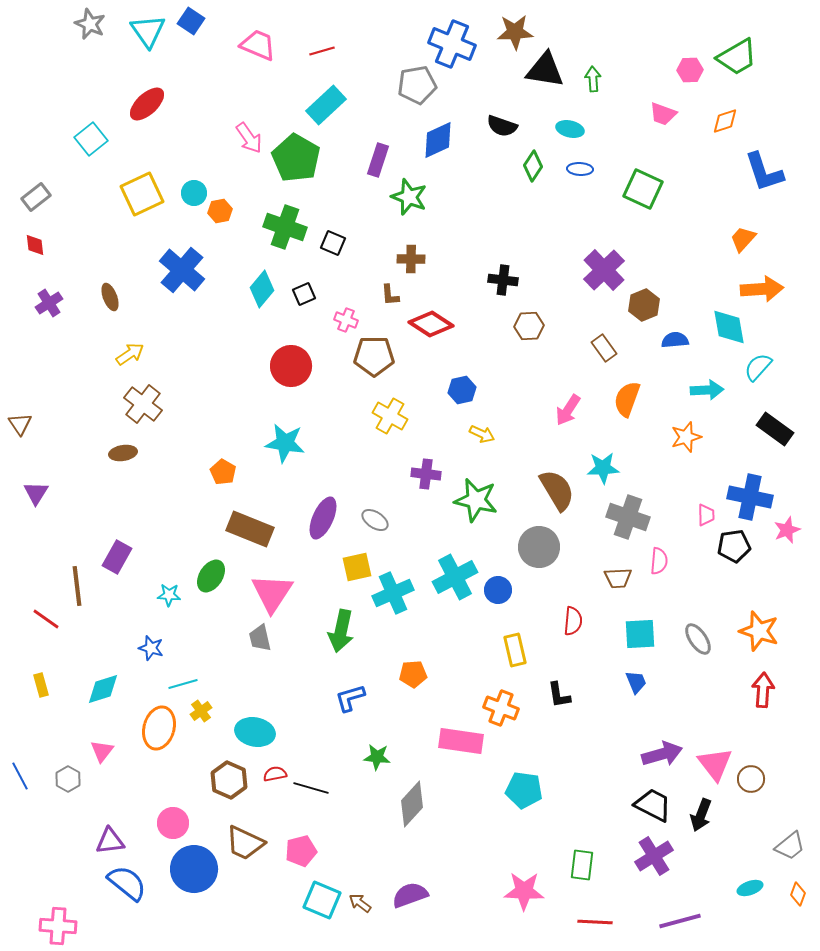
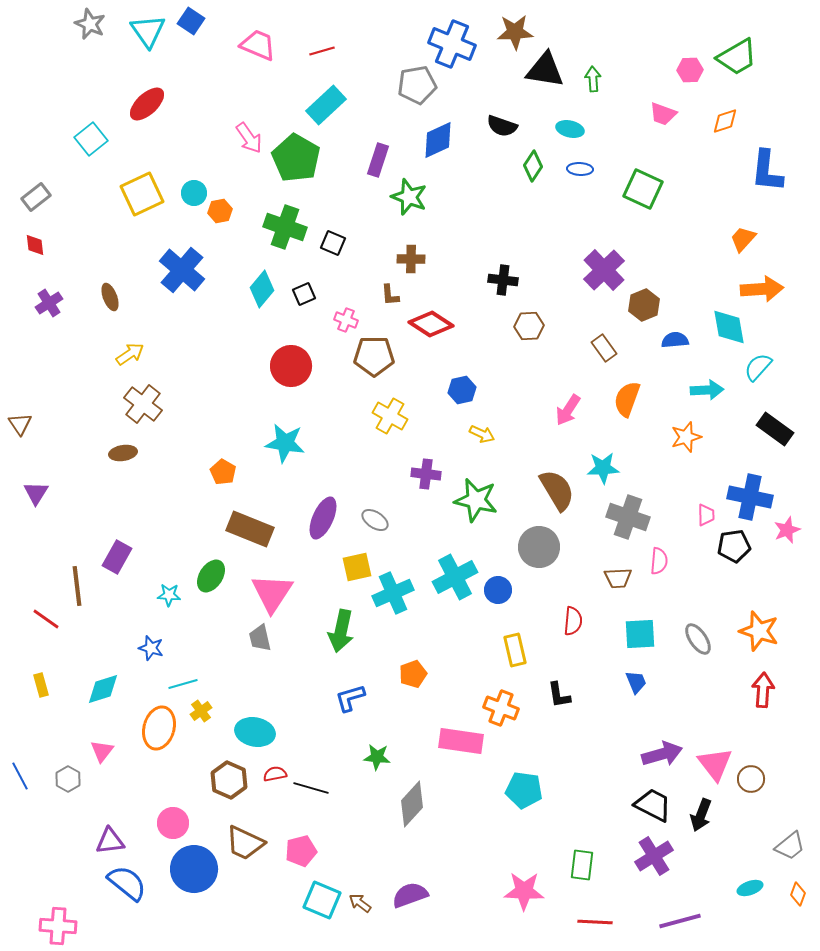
blue L-shape at (764, 172): moved 3 px right, 1 px up; rotated 24 degrees clockwise
orange pentagon at (413, 674): rotated 16 degrees counterclockwise
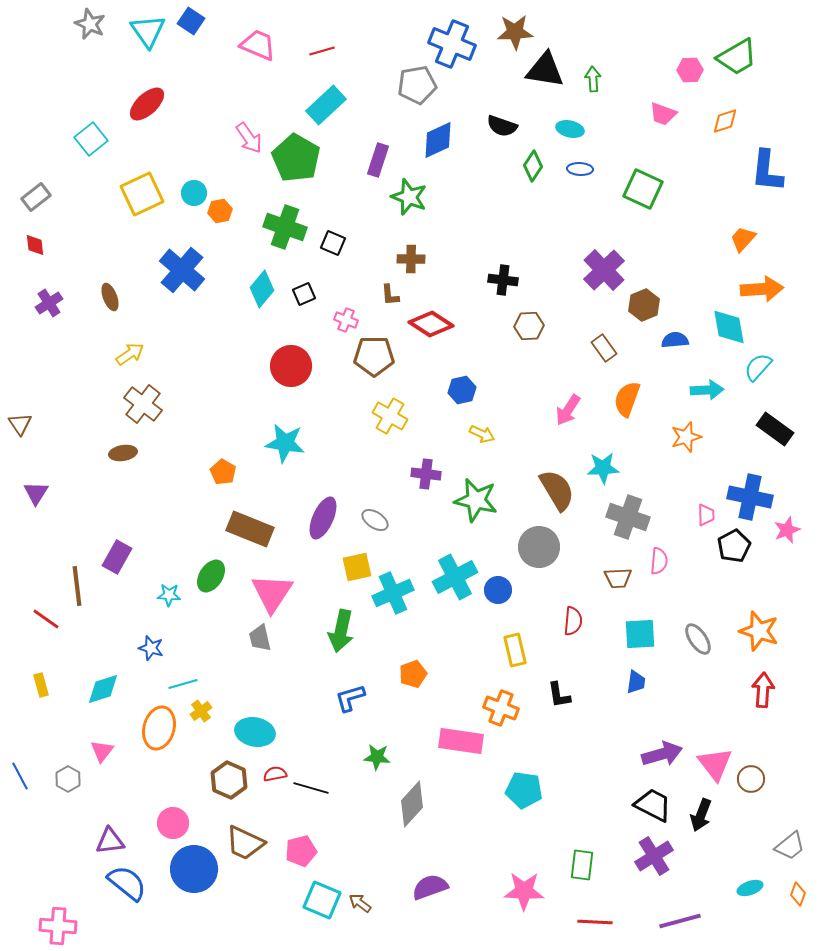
black pentagon at (734, 546): rotated 20 degrees counterclockwise
blue trapezoid at (636, 682): rotated 30 degrees clockwise
purple semicircle at (410, 895): moved 20 px right, 8 px up
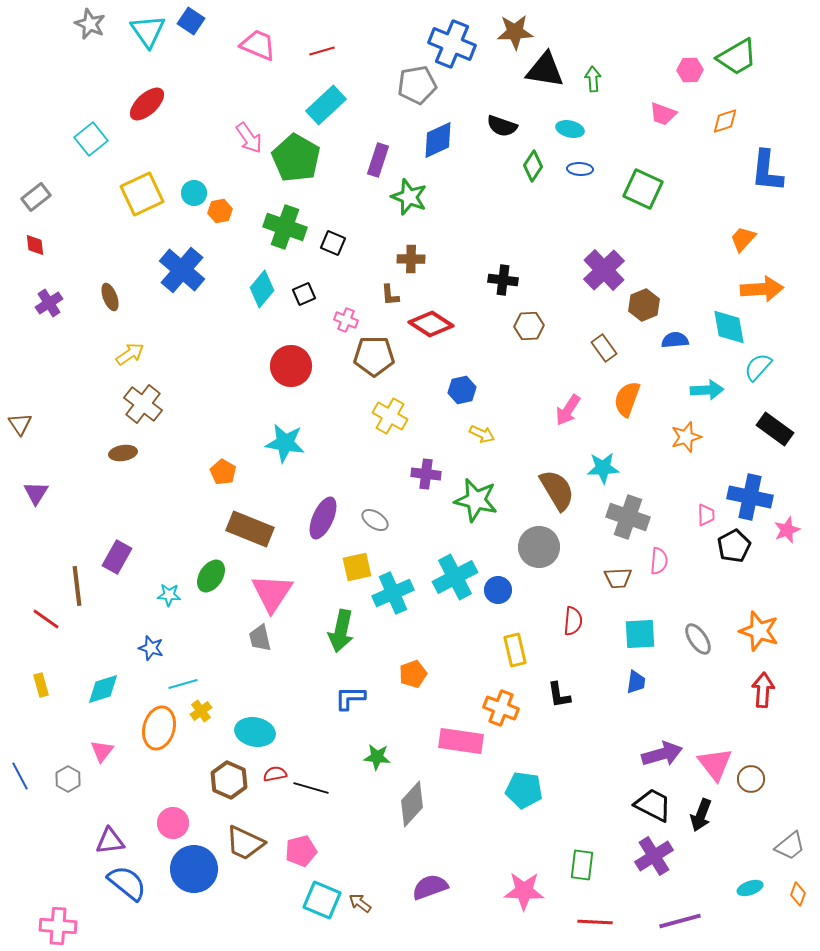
blue L-shape at (350, 698): rotated 16 degrees clockwise
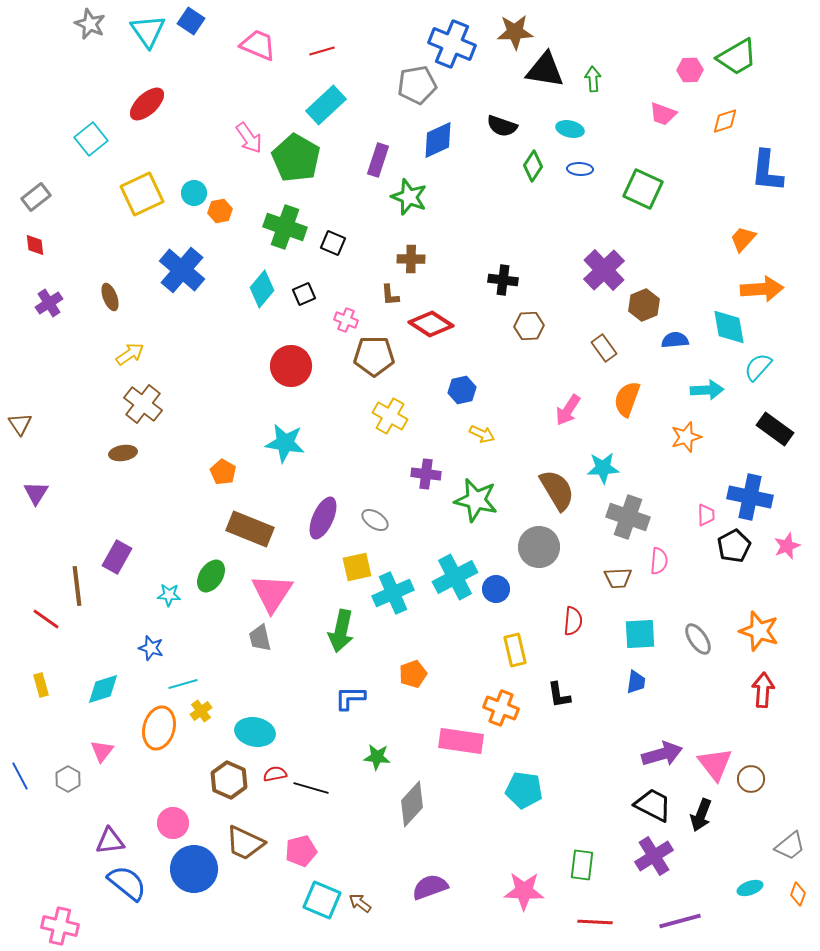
pink star at (787, 530): moved 16 px down
blue circle at (498, 590): moved 2 px left, 1 px up
pink cross at (58, 926): moved 2 px right; rotated 9 degrees clockwise
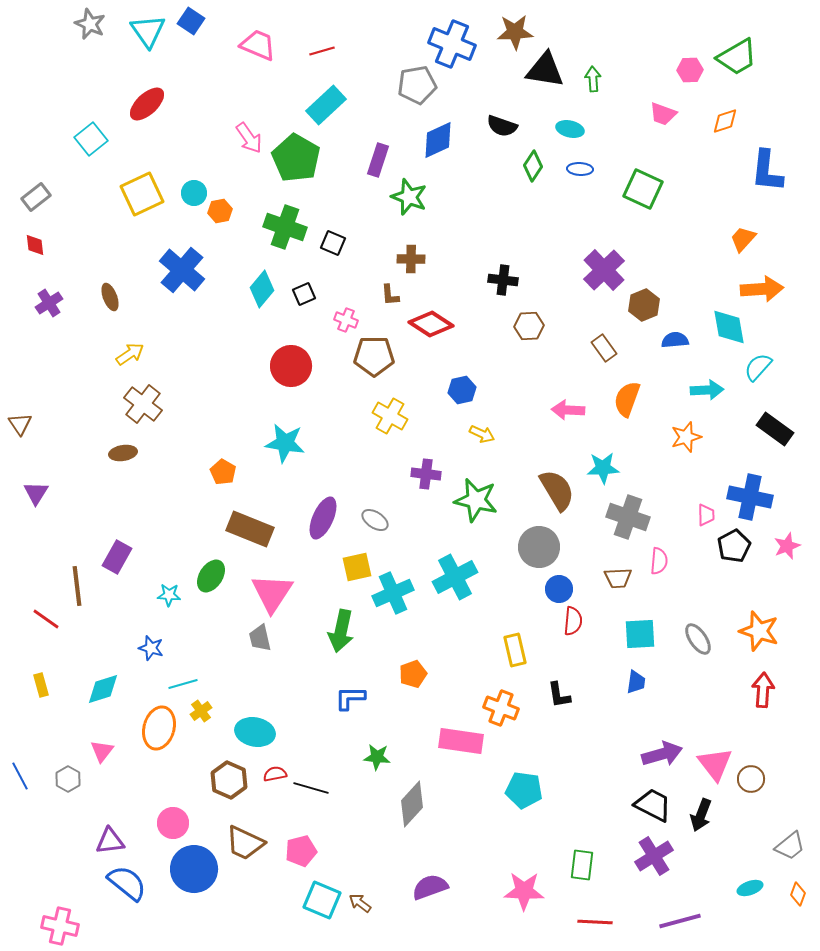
pink arrow at (568, 410): rotated 60 degrees clockwise
blue circle at (496, 589): moved 63 px right
